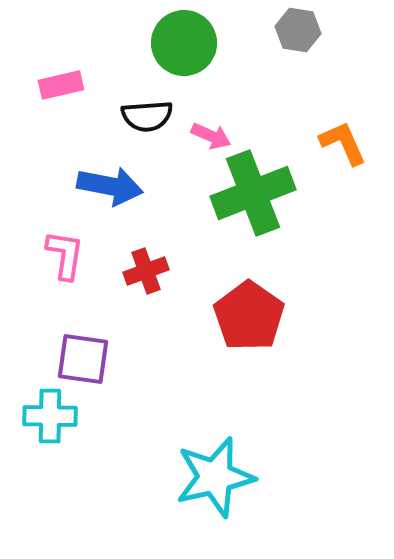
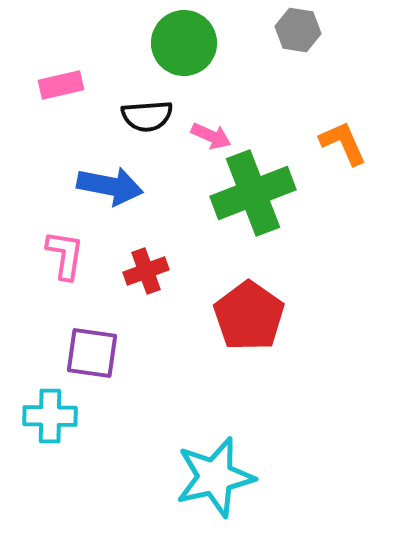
purple square: moved 9 px right, 6 px up
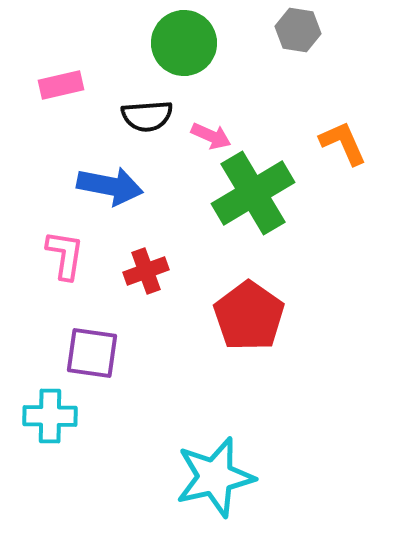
green cross: rotated 10 degrees counterclockwise
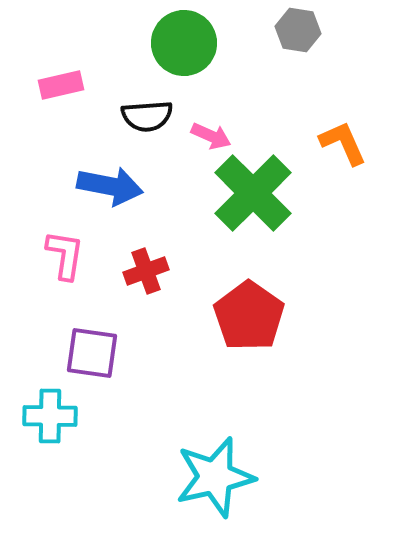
green cross: rotated 14 degrees counterclockwise
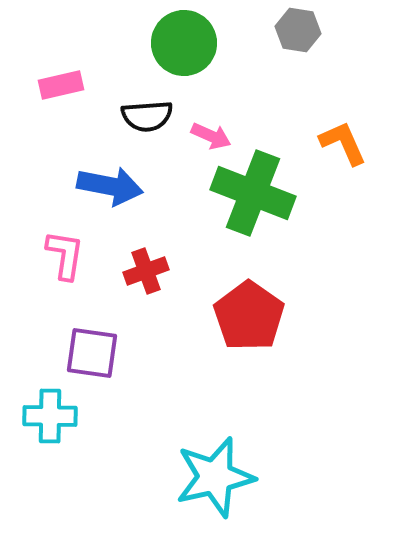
green cross: rotated 24 degrees counterclockwise
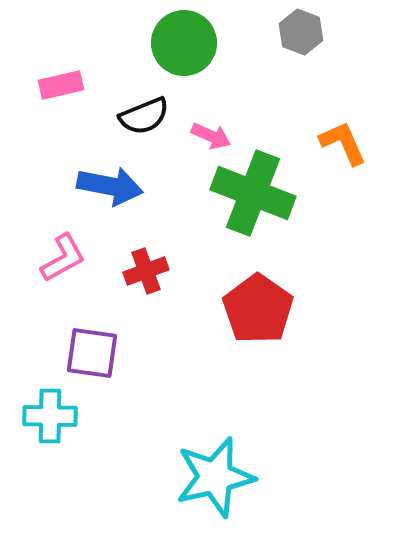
gray hexagon: moved 3 px right, 2 px down; rotated 12 degrees clockwise
black semicircle: moved 3 px left; rotated 18 degrees counterclockwise
pink L-shape: moved 2 px left, 3 px down; rotated 52 degrees clockwise
red pentagon: moved 9 px right, 7 px up
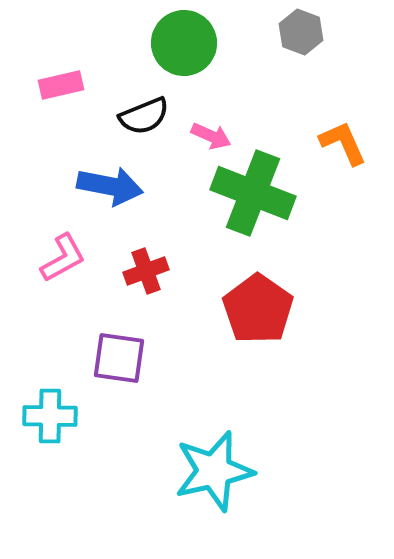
purple square: moved 27 px right, 5 px down
cyan star: moved 1 px left, 6 px up
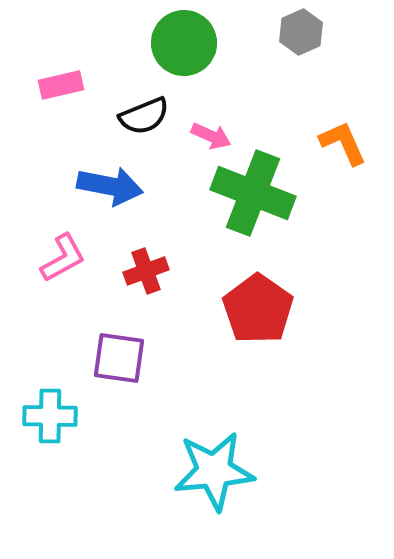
gray hexagon: rotated 15 degrees clockwise
cyan star: rotated 8 degrees clockwise
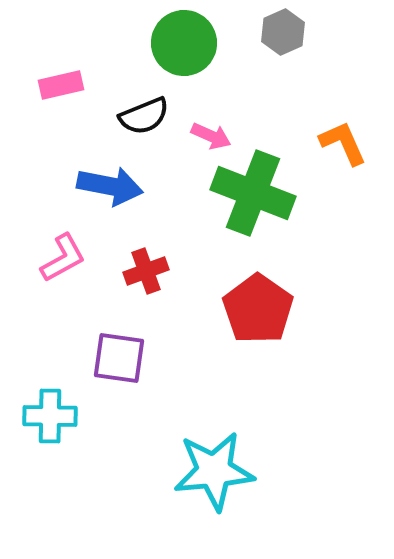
gray hexagon: moved 18 px left
